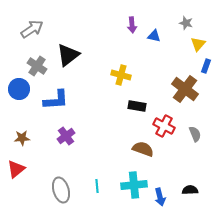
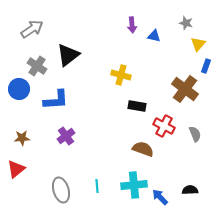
blue arrow: rotated 150 degrees clockwise
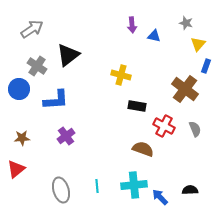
gray semicircle: moved 5 px up
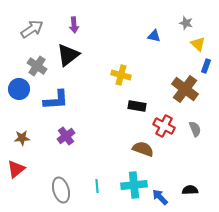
purple arrow: moved 58 px left
yellow triangle: rotated 28 degrees counterclockwise
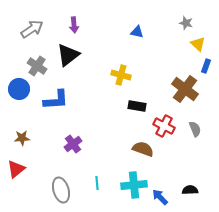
blue triangle: moved 17 px left, 4 px up
purple cross: moved 7 px right, 8 px down
cyan line: moved 3 px up
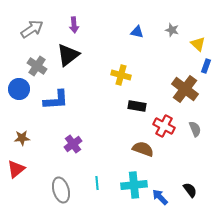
gray star: moved 14 px left, 7 px down
black semicircle: rotated 56 degrees clockwise
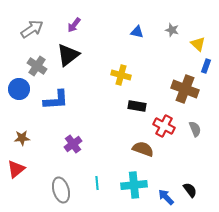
purple arrow: rotated 42 degrees clockwise
brown cross: rotated 16 degrees counterclockwise
blue arrow: moved 6 px right
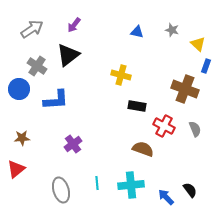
cyan cross: moved 3 px left
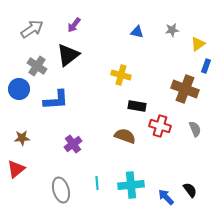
gray star: rotated 24 degrees counterclockwise
yellow triangle: rotated 42 degrees clockwise
red cross: moved 4 px left; rotated 10 degrees counterclockwise
brown semicircle: moved 18 px left, 13 px up
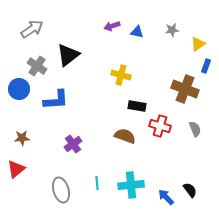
purple arrow: moved 38 px right, 1 px down; rotated 35 degrees clockwise
